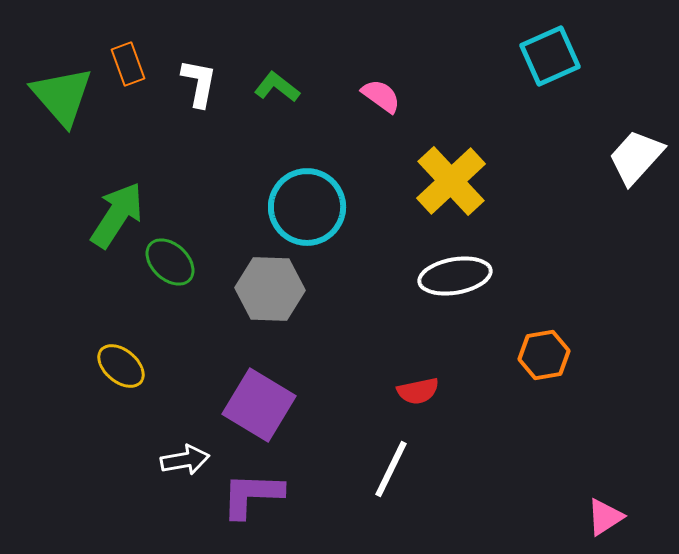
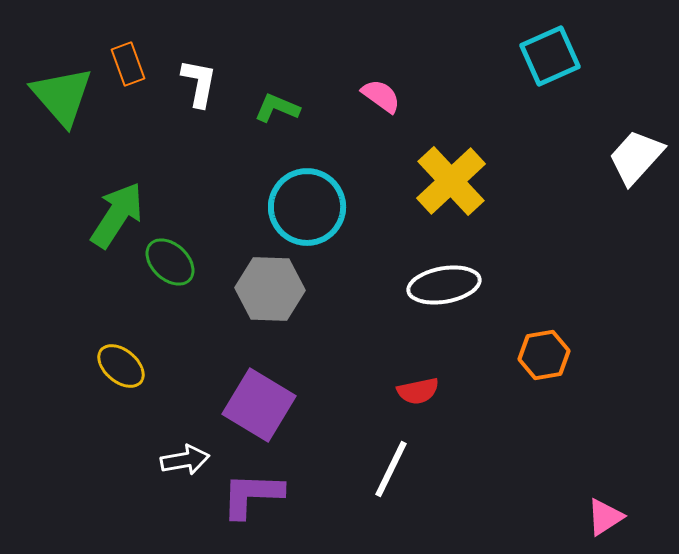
green L-shape: moved 21 px down; rotated 15 degrees counterclockwise
white ellipse: moved 11 px left, 9 px down
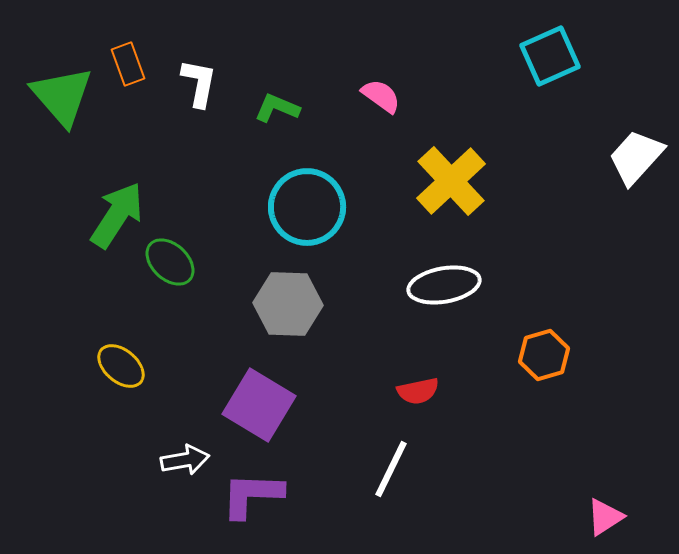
gray hexagon: moved 18 px right, 15 px down
orange hexagon: rotated 6 degrees counterclockwise
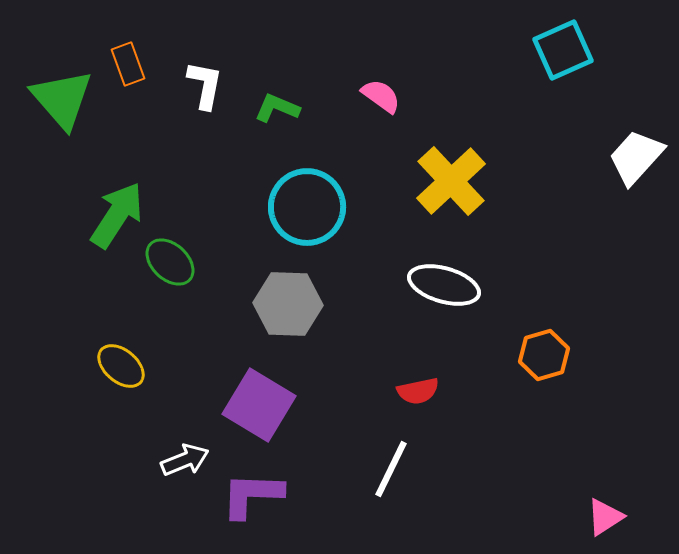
cyan square: moved 13 px right, 6 px up
white L-shape: moved 6 px right, 2 px down
green triangle: moved 3 px down
white ellipse: rotated 26 degrees clockwise
white arrow: rotated 12 degrees counterclockwise
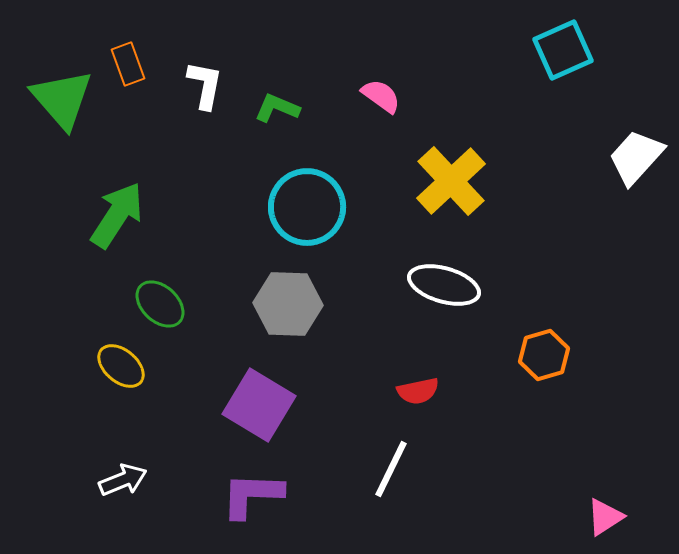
green ellipse: moved 10 px left, 42 px down
white arrow: moved 62 px left, 20 px down
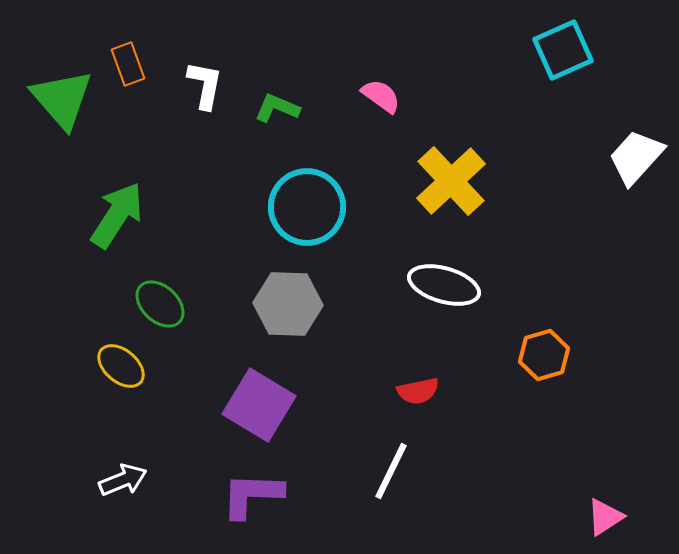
white line: moved 2 px down
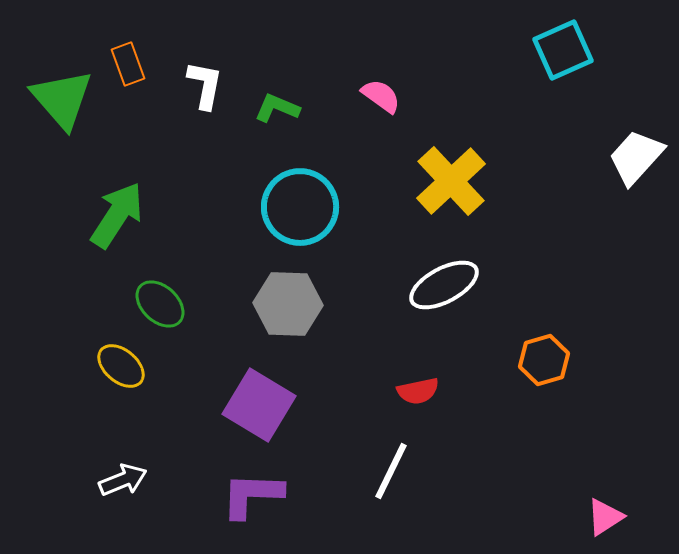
cyan circle: moved 7 px left
white ellipse: rotated 44 degrees counterclockwise
orange hexagon: moved 5 px down
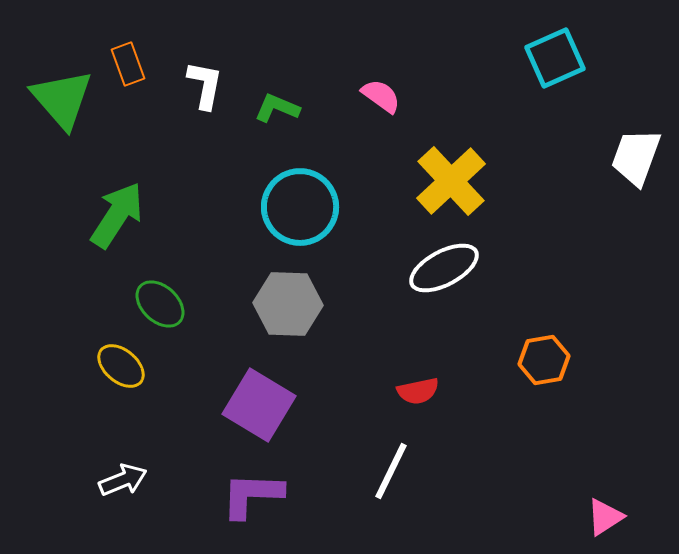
cyan square: moved 8 px left, 8 px down
white trapezoid: rotated 22 degrees counterclockwise
white ellipse: moved 17 px up
orange hexagon: rotated 6 degrees clockwise
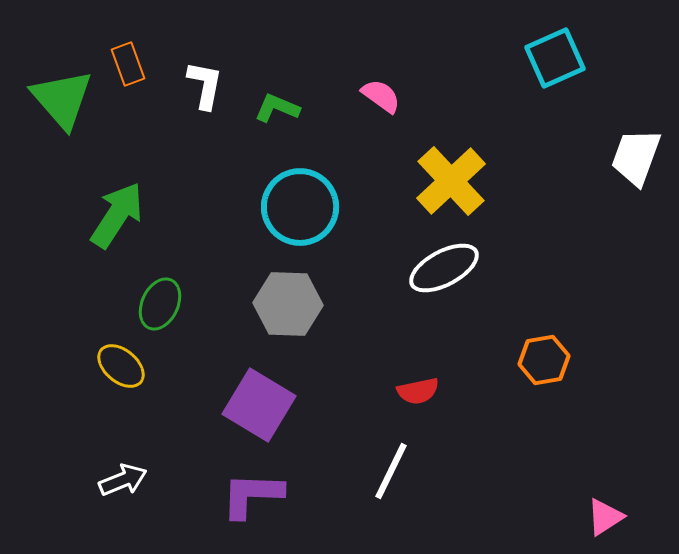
green ellipse: rotated 72 degrees clockwise
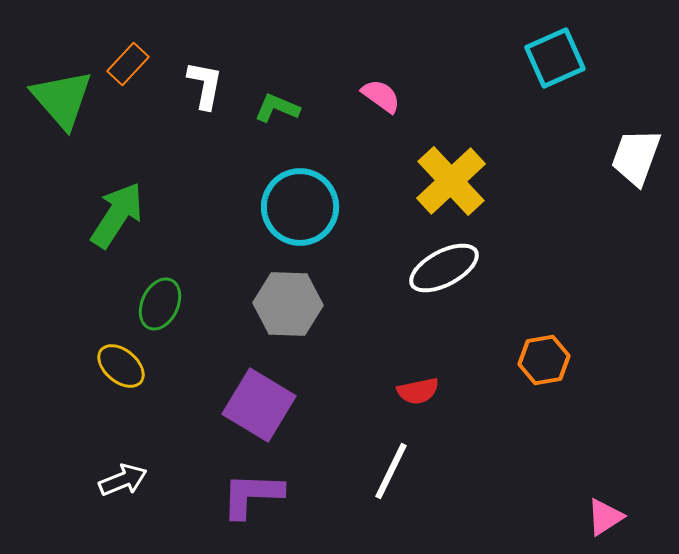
orange rectangle: rotated 63 degrees clockwise
